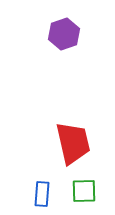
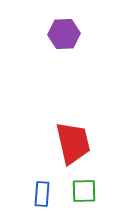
purple hexagon: rotated 16 degrees clockwise
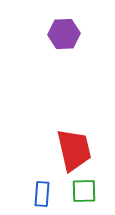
red trapezoid: moved 1 px right, 7 px down
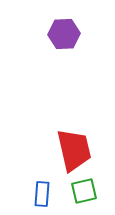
green square: rotated 12 degrees counterclockwise
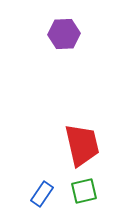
red trapezoid: moved 8 px right, 5 px up
blue rectangle: rotated 30 degrees clockwise
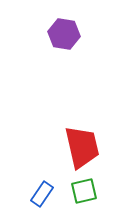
purple hexagon: rotated 12 degrees clockwise
red trapezoid: moved 2 px down
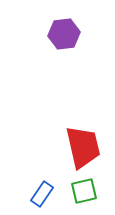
purple hexagon: rotated 16 degrees counterclockwise
red trapezoid: moved 1 px right
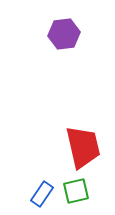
green square: moved 8 px left
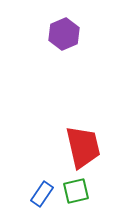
purple hexagon: rotated 16 degrees counterclockwise
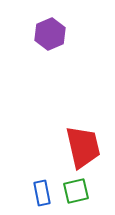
purple hexagon: moved 14 px left
blue rectangle: moved 1 px up; rotated 45 degrees counterclockwise
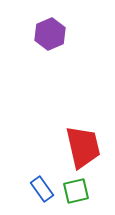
blue rectangle: moved 4 px up; rotated 25 degrees counterclockwise
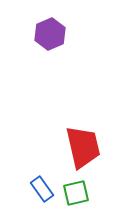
green square: moved 2 px down
